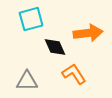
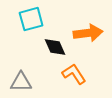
gray triangle: moved 6 px left, 1 px down
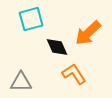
orange arrow: rotated 144 degrees clockwise
black diamond: moved 2 px right
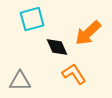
cyan square: moved 1 px right
gray triangle: moved 1 px left, 1 px up
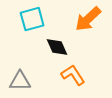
orange arrow: moved 14 px up
orange L-shape: moved 1 px left, 1 px down
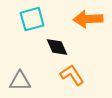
orange arrow: rotated 40 degrees clockwise
orange L-shape: moved 1 px left
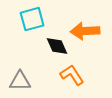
orange arrow: moved 3 px left, 12 px down
black diamond: moved 1 px up
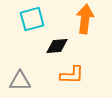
orange arrow: moved 12 px up; rotated 100 degrees clockwise
black diamond: rotated 70 degrees counterclockwise
orange L-shape: rotated 125 degrees clockwise
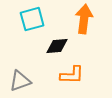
orange arrow: moved 1 px left
gray triangle: rotated 20 degrees counterclockwise
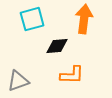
gray triangle: moved 2 px left
